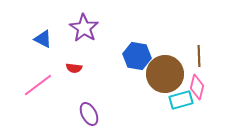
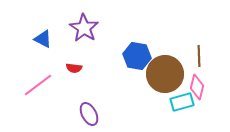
cyan rectangle: moved 1 px right, 2 px down
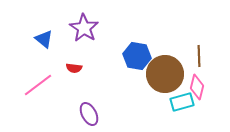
blue triangle: moved 1 px right; rotated 12 degrees clockwise
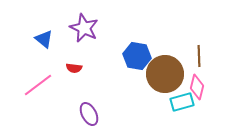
purple star: rotated 8 degrees counterclockwise
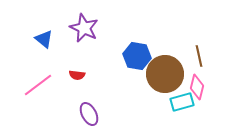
brown line: rotated 10 degrees counterclockwise
red semicircle: moved 3 px right, 7 px down
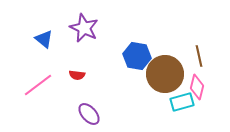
purple ellipse: rotated 15 degrees counterclockwise
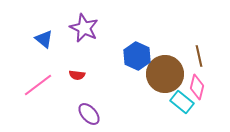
blue hexagon: rotated 16 degrees clockwise
cyan rectangle: rotated 55 degrees clockwise
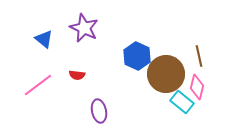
brown circle: moved 1 px right
purple ellipse: moved 10 px right, 3 px up; rotated 30 degrees clockwise
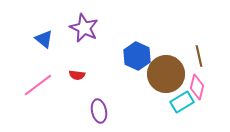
cyan rectangle: rotated 70 degrees counterclockwise
